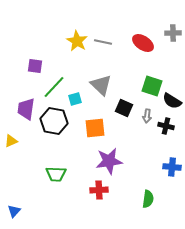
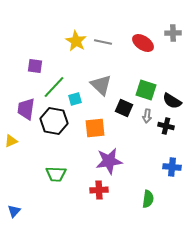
yellow star: moved 1 px left
green square: moved 6 px left, 4 px down
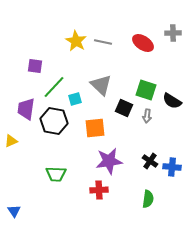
black cross: moved 16 px left, 35 px down; rotated 21 degrees clockwise
blue triangle: rotated 16 degrees counterclockwise
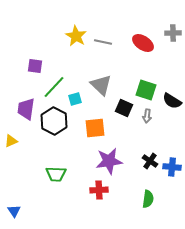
yellow star: moved 5 px up
black hexagon: rotated 16 degrees clockwise
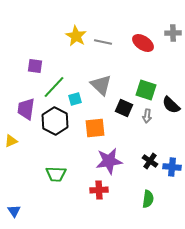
black semicircle: moved 1 px left, 4 px down; rotated 12 degrees clockwise
black hexagon: moved 1 px right
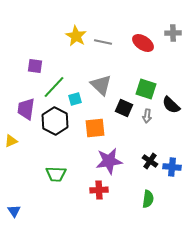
green square: moved 1 px up
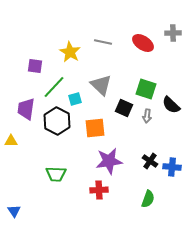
yellow star: moved 6 px left, 16 px down
black hexagon: moved 2 px right
yellow triangle: rotated 24 degrees clockwise
green semicircle: rotated 12 degrees clockwise
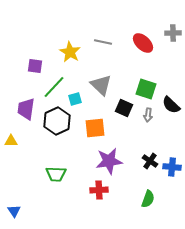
red ellipse: rotated 10 degrees clockwise
gray arrow: moved 1 px right, 1 px up
black hexagon: rotated 8 degrees clockwise
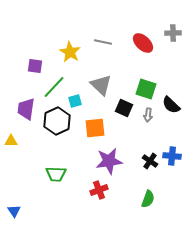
cyan square: moved 2 px down
blue cross: moved 11 px up
red cross: rotated 18 degrees counterclockwise
